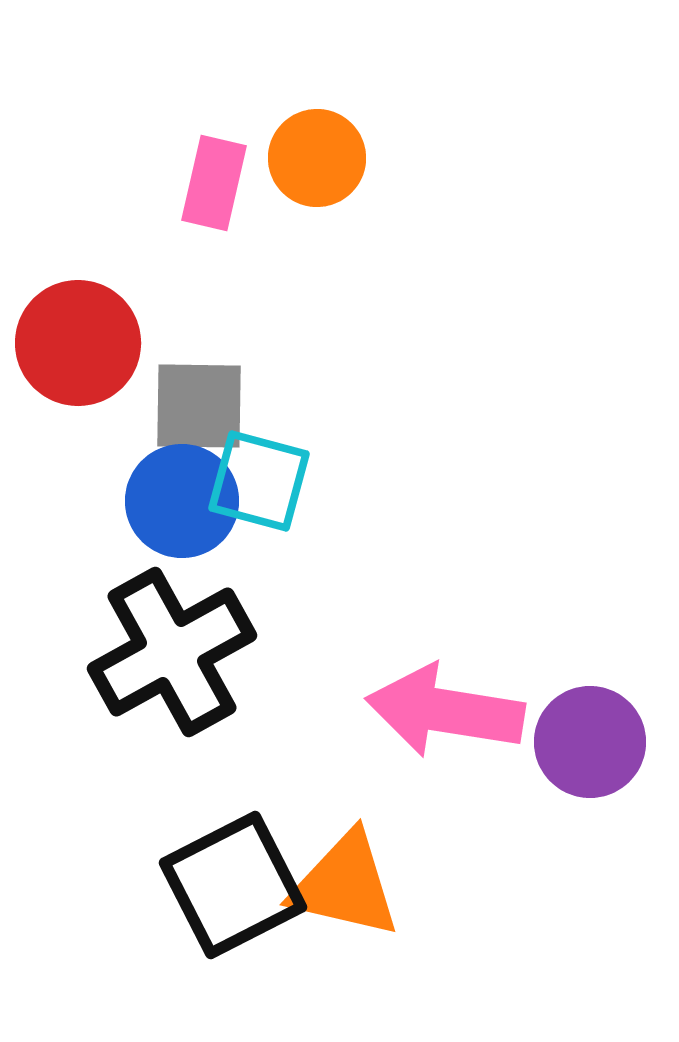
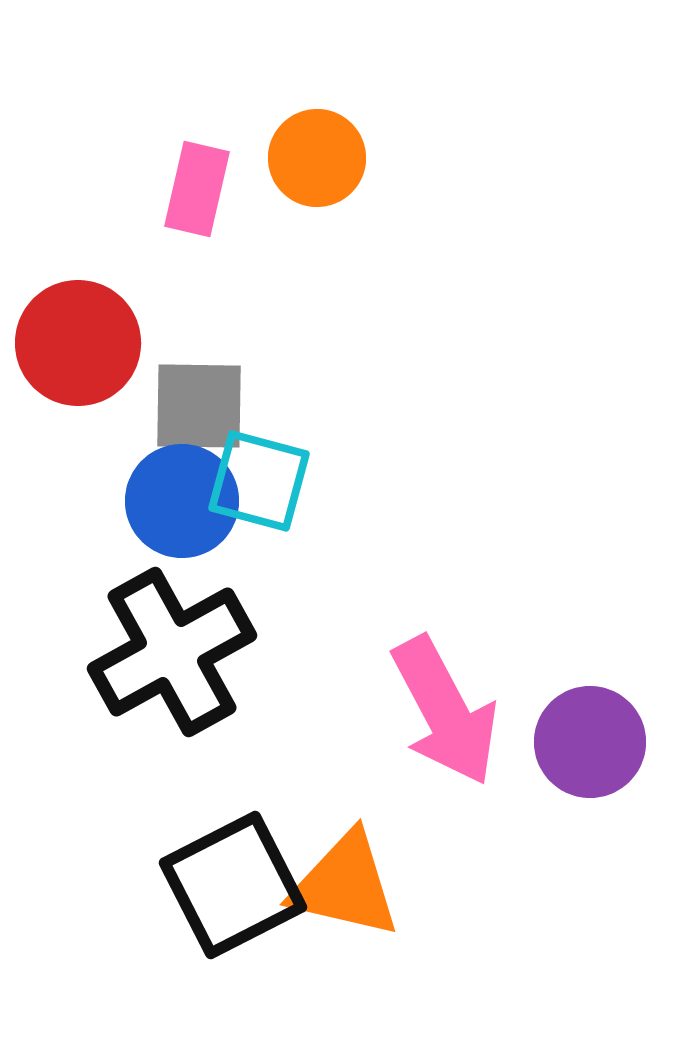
pink rectangle: moved 17 px left, 6 px down
pink arrow: rotated 127 degrees counterclockwise
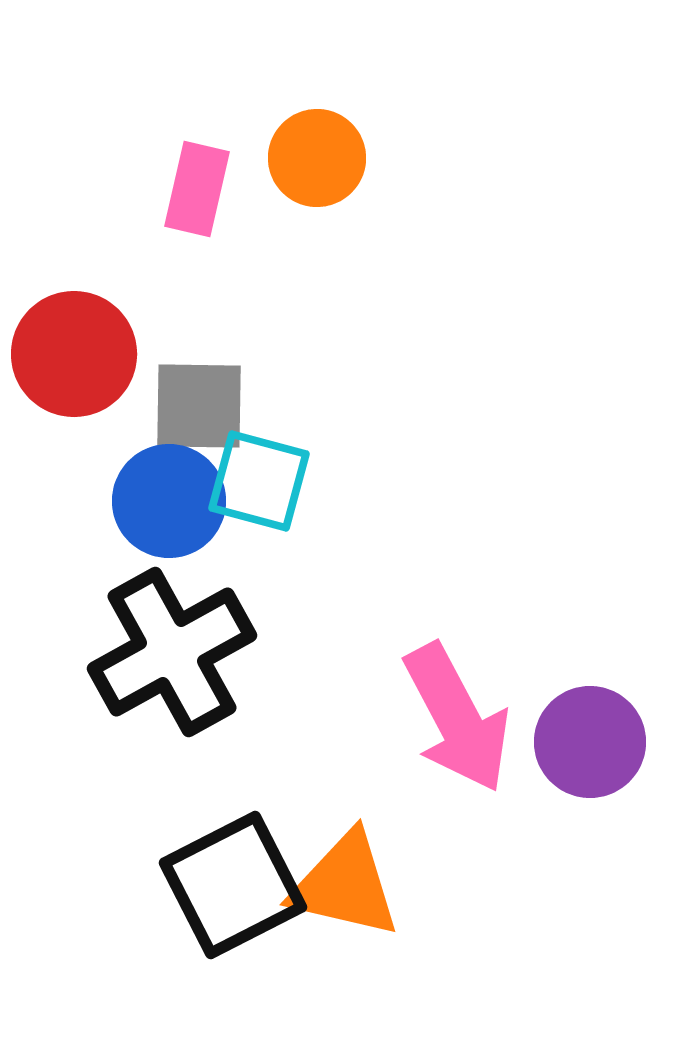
red circle: moved 4 px left, 11 px down
blue circle: moved 13 px left
pink arrow: moved 12 px right, 7 px down
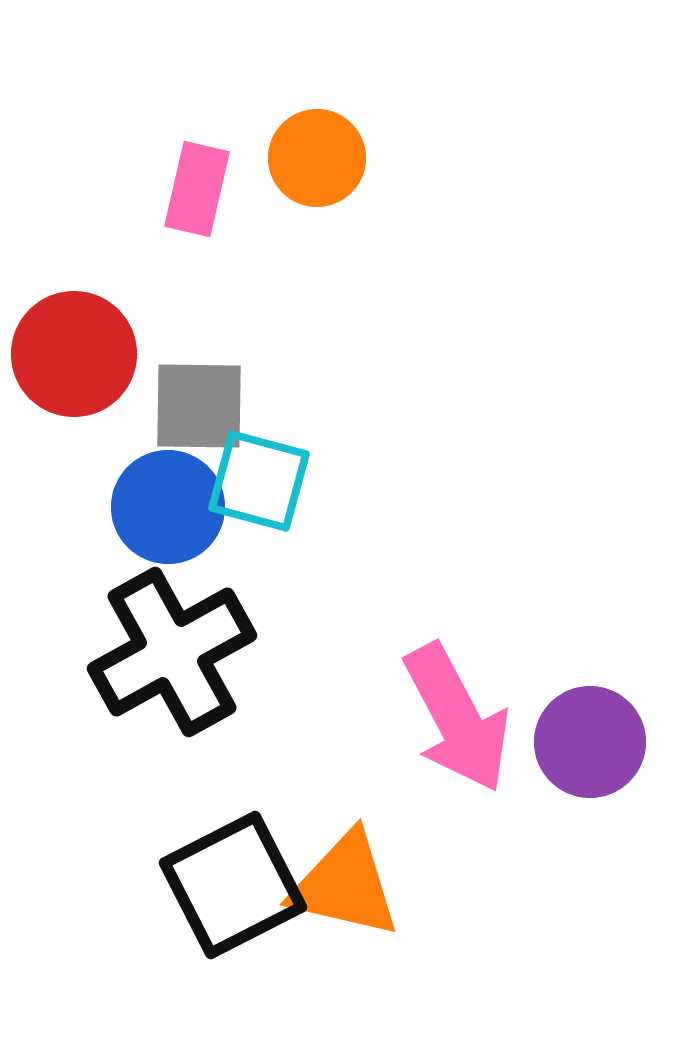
blue circle: moved 1 px left, 6 px down
